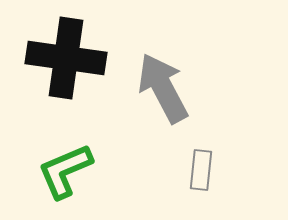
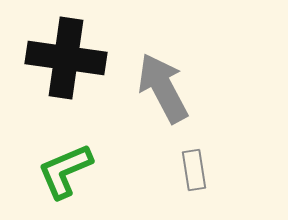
gray rectangle: moved 7 px left; rotated 15 degrees counterclockwise
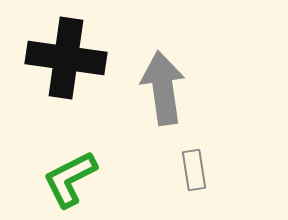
gray arrow: rotated 20 degrees clockwise
green L-shape: moved 5 px right, 8 px down; rotated 4 degrees counterclockwise
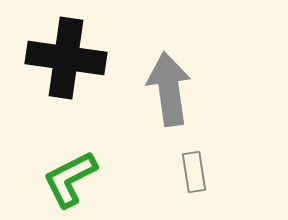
gray arrow: moved 6 px right, 1 px down
gray rectangle: moved 2 px down
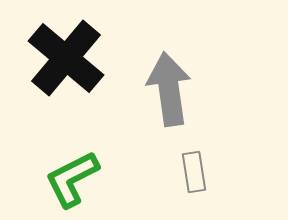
black cross: rotated 32 degrees clockwise
green L-shape: moved 2 px right
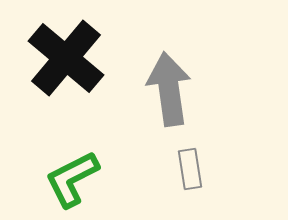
gray rectangle: moved 4 px left, 3 px up
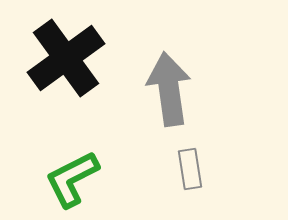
black cross: rotated 14 degrees clockwise
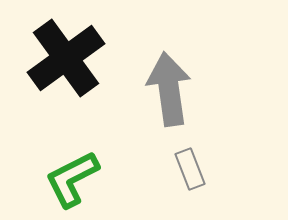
gray rectangle: rotated 12 degrees counterclockwise
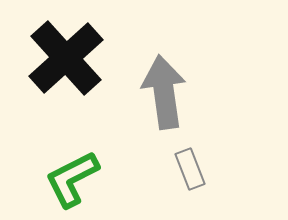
black cross: rotated 6 degrees counterclockwise
gray arrow: moved 5 px left, 3 px down
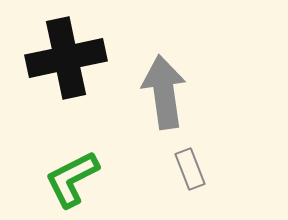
black cross: rotated 30 degrees clockwise
